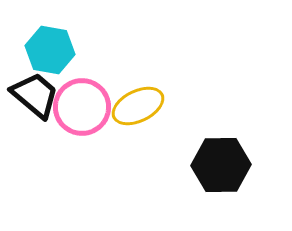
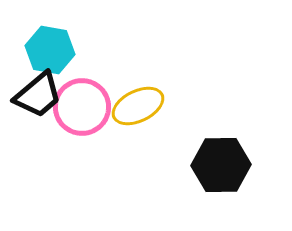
black trapezoid: moved 3 px right; rotated 100 degrees clockwise
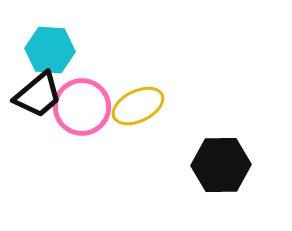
cyan hexagon: rotated 6 degrees counterclockwise
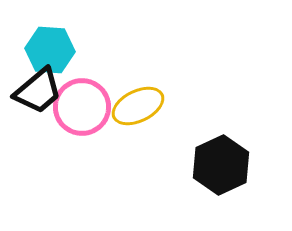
black trapezoid: moved 4 px up
black hexagon: rotated 24 degrees counterclockwise
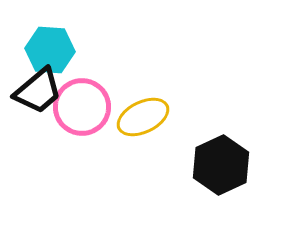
yellow ellipse: moved 5 px right, 11 px down
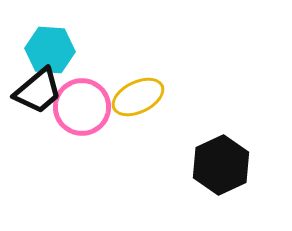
yellow ellipse: moved 5 px left, 20 px up
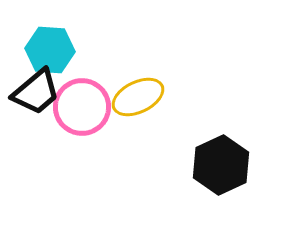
black trapezoid: moved 2 px left, 1 px down
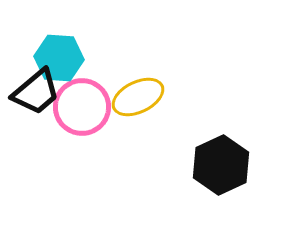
cyan hexagon: moved 9 px right, 8 px down
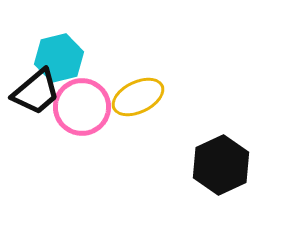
cyan hexagon: rotated 18 degrees counterclockwise
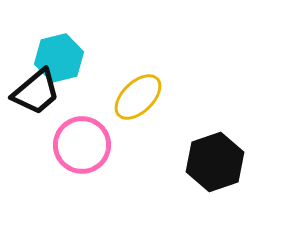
yellow ellipse: rotated 18 degrees counterclockwise
pink circle: moved 38 px down
black hexagon: moved 6 px left, 3 px up; rotated 6 degrees clockwise
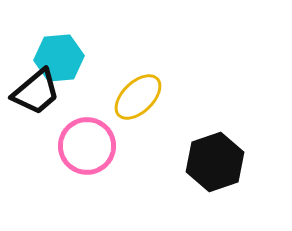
cyan hexagon: rotated 9 degrees clockwise
pink circle: moved 5 px right, 1 px down
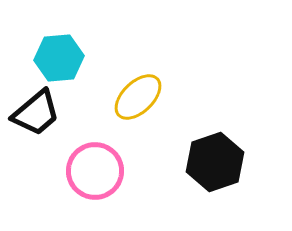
black trapezoid: moved 21 px down
pink circle: moved 8 px right, 25 px down
